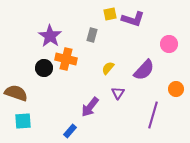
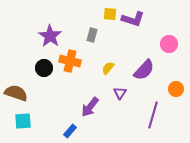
yellow square: rotated 16 degrees clockwise
orange cross: moved 4 px right, 2 px down
purple triangle: moved 2 px right
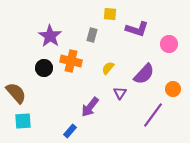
purple L-shape: moved 4 px right, 10 px down
orange cross: moved 1 px right
purple semicircle: moved 4 px down
orange circle: moved 3 px left
brown semicircle: rotated 30 degrees clockwise
purple line: rotated 20 degrees clockwise
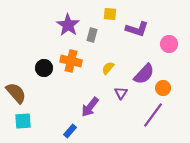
purple star: moved 18 px right, 11 px up
orange circle: moved 10 px left, 1 px up
purple triangle: moved 1 px right
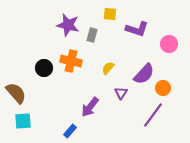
purple star: rotated 20 degrees counterclockwise
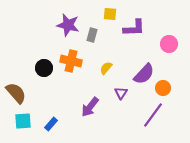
purple L-shape: moved 3 px left, 1 px up; rotated 20 degrees counterclockwise
yellow semicircle: moved 2 px left
blue rectangle: moved 19 px left, 7 px up
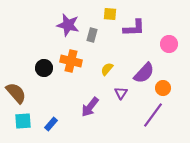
yellow semicircle: moved 1 px right, 1 px down
purple semicircle: moved 1 px up
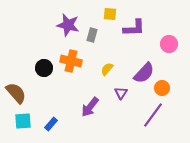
orange circle: moved 1 px left
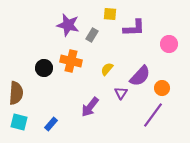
gray rectangle: rotated 16 degrees clockwise
purple semicircle: moved 4 px left, 3 px down
brown semicircle: rotated 45 degrees clockwise
cyan square: moved 4 px left, 1 px down; rotated 18 degrees clockwise
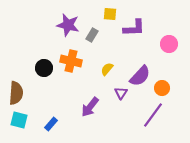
cyan square: moved 2 px up
